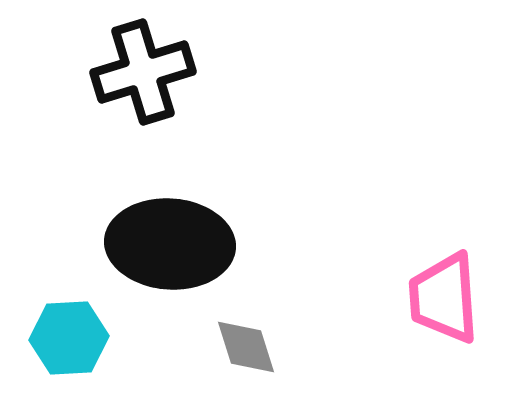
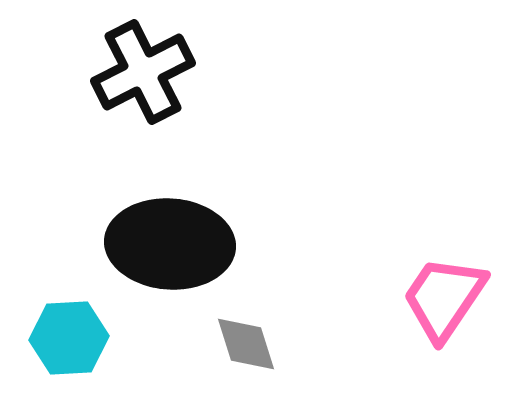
black cross: rotated 10 degrees counterclockwise
pink trapezoid: rotated 38 degrees clockwise
gray diamond: moved 3 px up
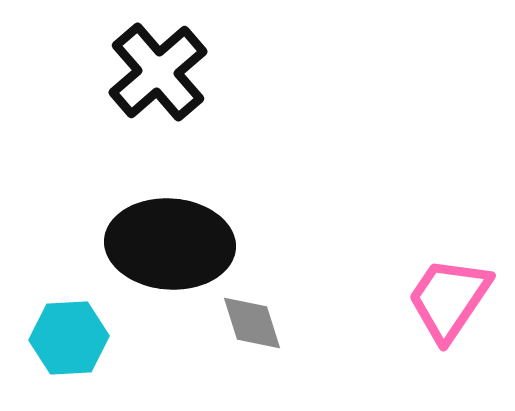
black cross: moved 15 px right; rotated 14 degrees counterclockwise
pink trapezoid: moved 5 px right, 1 px down
gray diamond: moved 6 px right, 21 px up
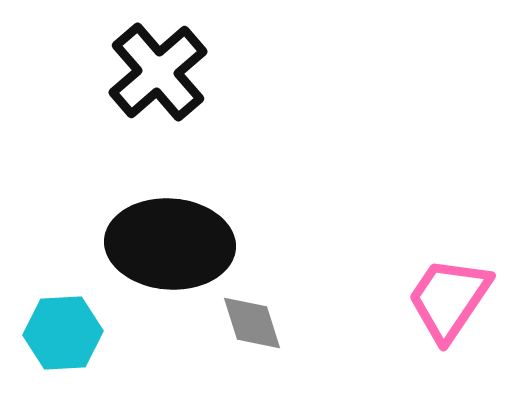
cyan hexagon: moved 6 px left, 5 px up
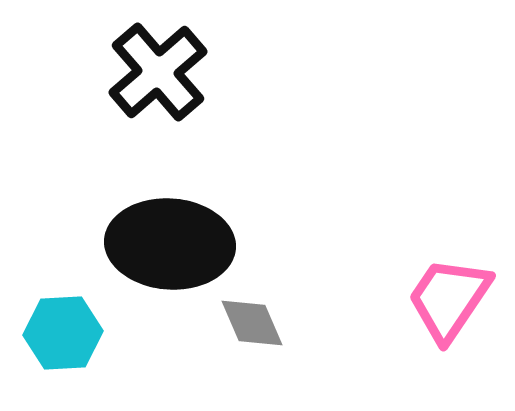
gray diamond: rotated 6 degrees counterclockwise
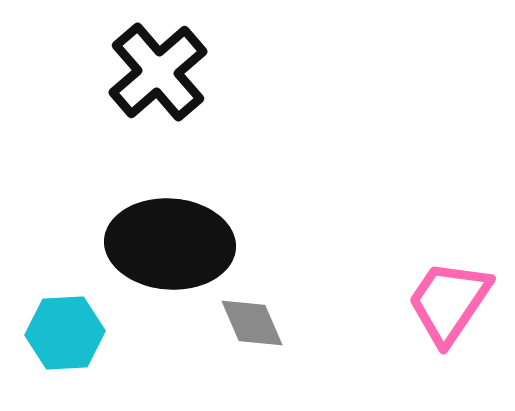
pink trapezoid: moved 3 px down
cyan hexagon: moved 2 px right
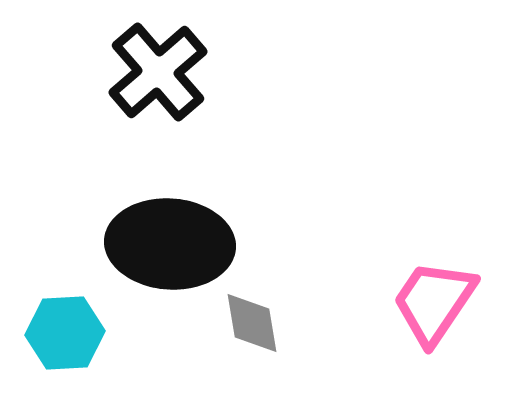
pink trapezoid: moved 15 px left
gray diamond: rotated 14 degrees clockwise
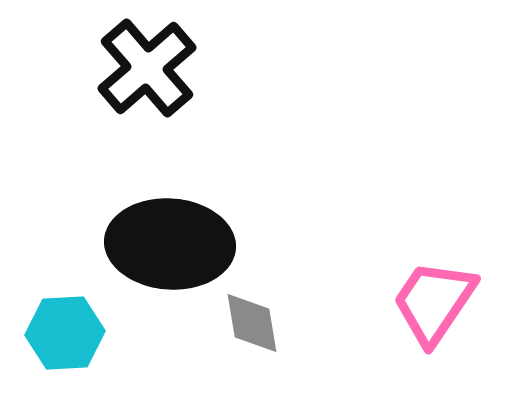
black cross: moved 11 px left, 4 px up
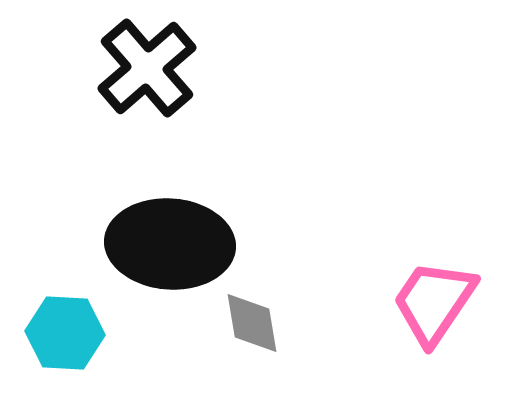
cyan hexagon: rotated 6 degrees clockwise
